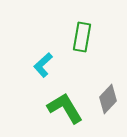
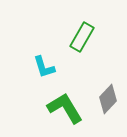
green rectangle: rotated 20 degrees clockwise
cyan L-shape: moved 1 px right, 2 px down; rotated 65 degrees counterclockwise
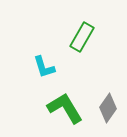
gray diamond: moved 9 px down; rotated 8 degrees counterclockwise
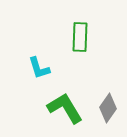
green rectangle: moved 2 px left; rotated 28 degrees counterclockwise
cyan L-shape: moved 5 px left, 1 px down
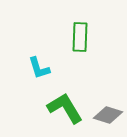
gray diamond: moved 7 px down; rotated 72 degrees clockwise
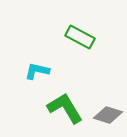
green rectangle: rotated 64 degrees counterclockwise
cyan L-shape: moved 2 px left, 3 px down; rotated 120 degrees clockwise
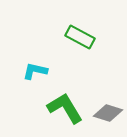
cyan L-shape: moved 2 px left
gray diamond: moved 2 px up
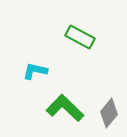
green L-shape: rotated 15 degrees counterclockwise
gray diamond: moved 1 px right; rotated 68 degrees counterclockwise
